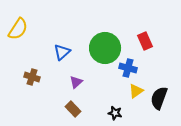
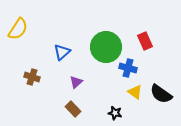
green circle: moved 1 px right, 1 px up
yellow triangle: moved 1 px left, 1 px down; rotated 49 degrees counterclockwise
black semicircle: moved 2 px right, 4 px up; rotated 75 degrees counterclockwise
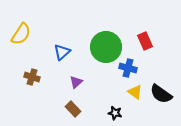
yellow semicircle: moved 3 px right, 5 px down
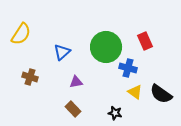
brown cross: moved 2 px left
purple triangle: rotated 32 degrees clockwise
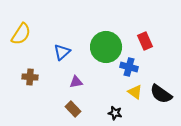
blue cross: moved 1 px right, 1 px up
brown cross: rotated 14 degrees counterclockwise
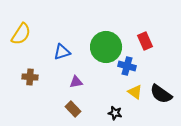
blue triangle: rotated 24 degrees clockwise
blue cross: moved 2 px left, 1 px up
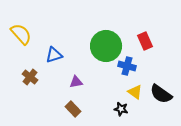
yellow semicircle: rotated 75 degrees counterclockwise
green circle: moved 1 px up
blue triangle: moved 8 px left, 3 px down
brown cross: rotated 35 degrees clockwise
black star: moved 6 px right, 4 px up
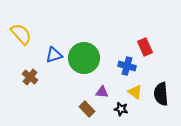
red rectangle: moved 6 px down
green circle: moved 22 px left, 12 px down
purple triangle: moved 26 px right, 10 px down; rotated 16 degrees clockwise
black semicircle: rotated 50 degrees clockwise
brown rectangle: moved 14 px right
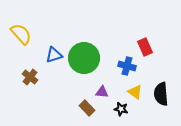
brown rectangle: moved 1 px up
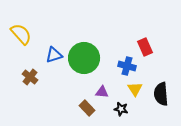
yellow triangle: moved 3 px up; rotated 21 degrees clockwise
